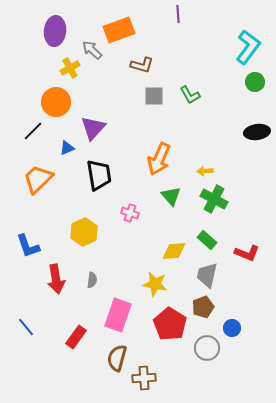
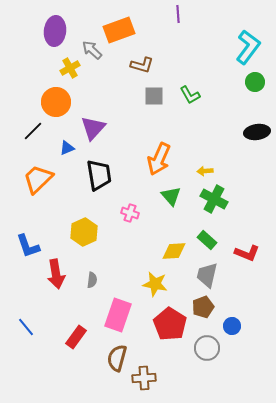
red arrow: moved 5 px up
blue circle: moved 2 px up
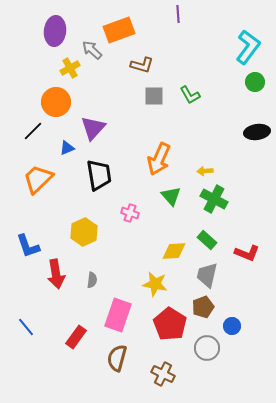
brown cross: moved 19 px right, 4 px up; rotated 30 degrees clockwise
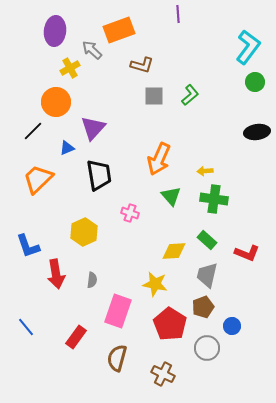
green L-shape: rotated 100 degrees counterclockwise
green cross: rotated 20 degrees counterclockwise
pink rectangle: moved 4 px up
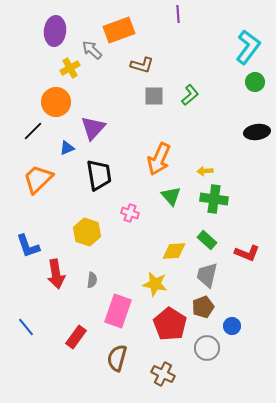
yellow hexagon: moved 3 px right; rotated 16 degrees counterclockwise
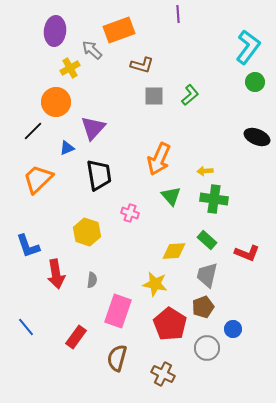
black ellipse: moved 5 px down; rotated 30 degrees clockwise
blue circle: moved 1 px right, 3 px down
